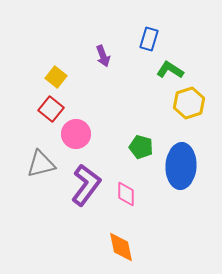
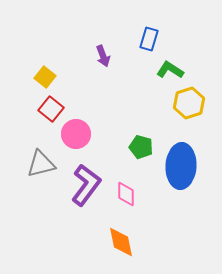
yellow square: moved 11 px left
orange diamond: moved 5 px up
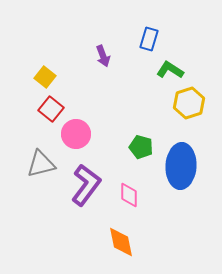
pink diamond: moved 3 px right, 1 px down
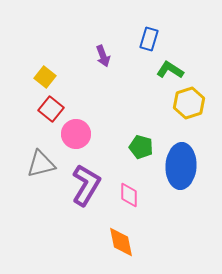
purple L-shape: rotated 6 degrees counterclockwise
